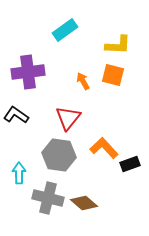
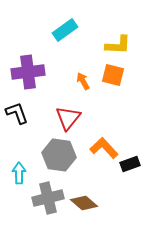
black L-shape: moved 1 px right, 2 px up; rotated 35 degrees clockwise
gray cross: rotated 28 degrees counterclockwise
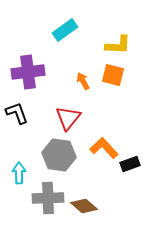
gray cross: rotated 12 degrees clockwise
brown diamond: moved 3 px down
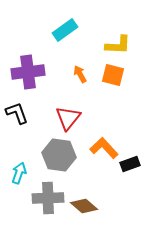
orange arrow: moved 3 px left, 7 px up
cyan arrow: rotated 20 degrees clockwise
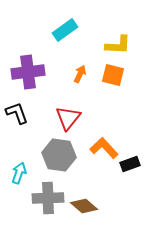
orange arrow: rotated 54 degrees clockwise
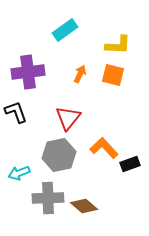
black L-shape: moved 1 px left, 1 px up
gray hexagon: rotated 20 degrees counterclockwise
cyan arrow: rotated 130 degrees counterclockwise
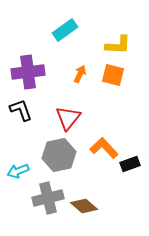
black L-shape: moved 5 px right, 2 px up
cyan arrow: moved 1 px left, 2 px up
gray cross: rotated 12 degrees counterclockwise
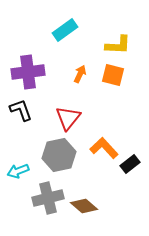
black rectangle: rotated 18 degrees counterclockwise
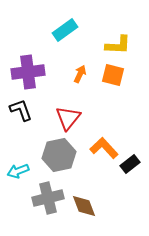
brown diamond: rotated 28 degrees clockwise
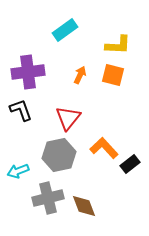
orange arrow: moved 1 px down
